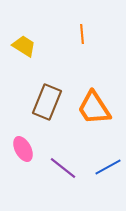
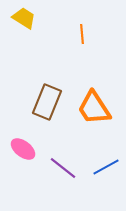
yellow trapezoid: moved 28 px up
pink ellipse: rotated 25 degrees counterclockwise
blue line: moved 2 px left
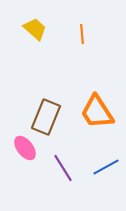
yellow trapezoid: moved 11 px right, 11 px down; rotated 10 degrees clockwise
brown rectangle: moved 1 px left, 15 px down
orange trapezoid: moved 3 px right, 4 px down
pink ellipse: moved 2 px right, 1 px up; rotated 15 degrees clockwise
purple line: rotated 20 degrees clockwise
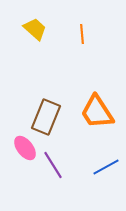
purple line: moved 10 px left, 3 px up
